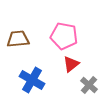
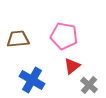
red triangle: moved 1 px right, 2 px down
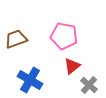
brown trapezoid: moved 2 px left; rotated 15 degrees counterclockwise
blue cross: moved 2 px left
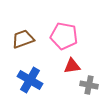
brown trapezoid: moved 7 px right
red triangle: rotated 30 degrees clockwise
gray cross: rotated 30 degrees counterclockwise
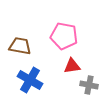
brown trapezoid: moved 3 px left, 7 px down; rotated 30 degrees clockwise
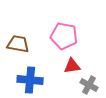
brown trapezoid: moved 2 px left, 2 px up
blue cross: rotated 25 degrees counterclockwise
gray cross: rotated 18 degrees clockwise
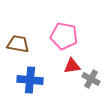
gray cross: moved 2 px right, 6 px up
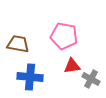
blue cross: moved 3 px up
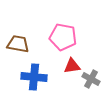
pink pentagon: moved 1 px left, 1 px down
blue cross: moved 4 px right
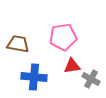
pink pentagon: rotated 20 degrees counterclockwise
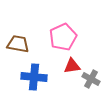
pink pentagon: rotated 16 degrees counterclockwise
